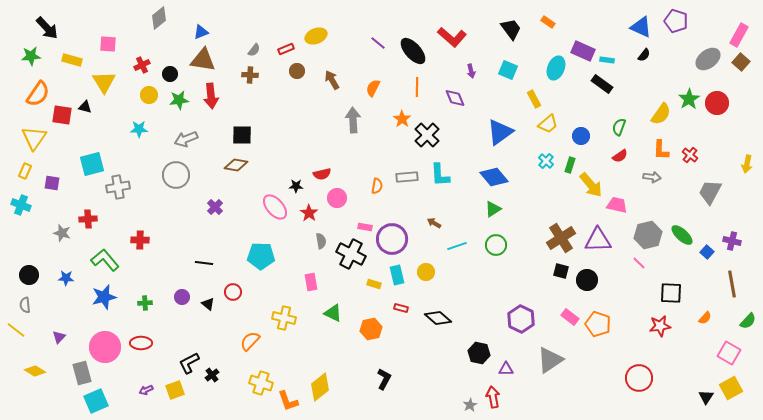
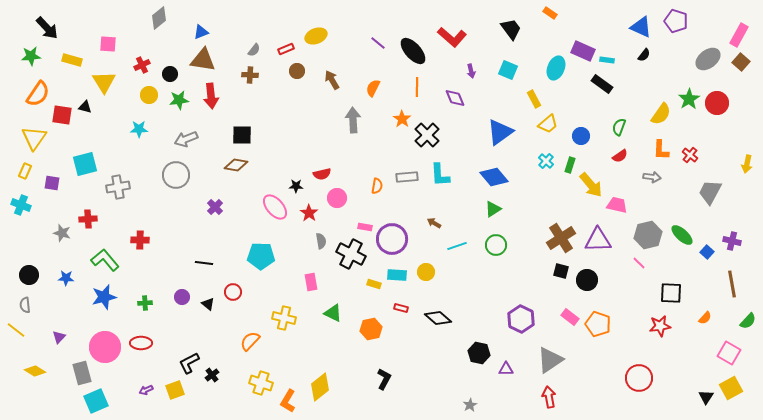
orange rectangle at (548, 22): moved 2 px right, 9 px up
cyan square at (92, 164): moved 7 px left
cyan rectangle at (397, 275): rotated 72 degrees counterclockwise
red arrow at (493, 397): moved 56 px right
orange L-shape at (288, 401): rotated 50 degrees clockwise
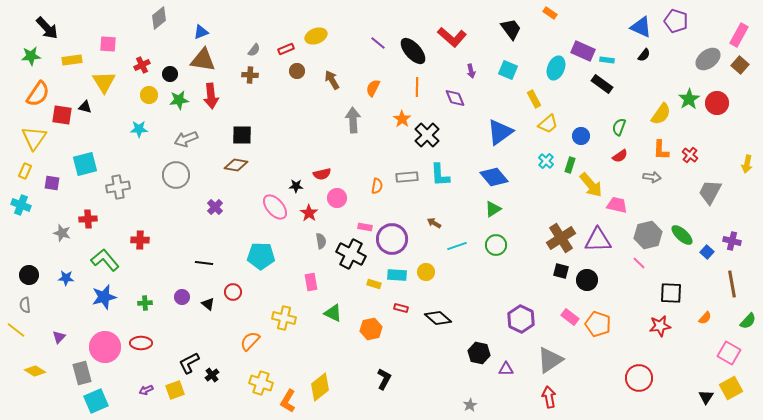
yellow rectangle at (72, 60): rotated 24 degrees counterclockwise
brown square at (741, 62): moved 1 px left, 3 px down
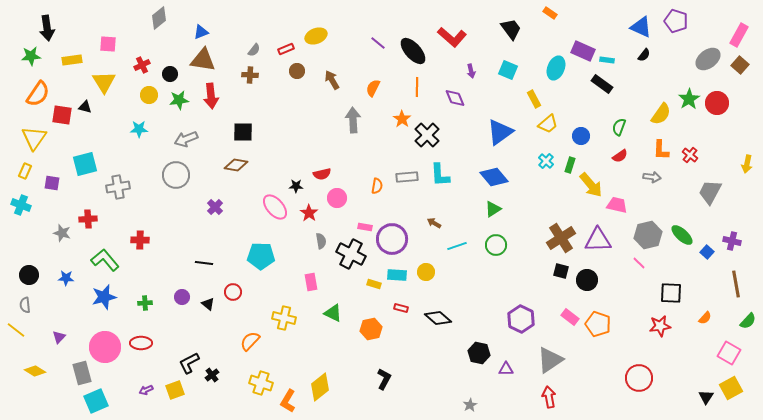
black arrow at (47, 28): rotated 35 degrees clockwise
black square at (242, 135): moved 1 px right, 3 px up
brown line at (732, 284): moved 4 px right
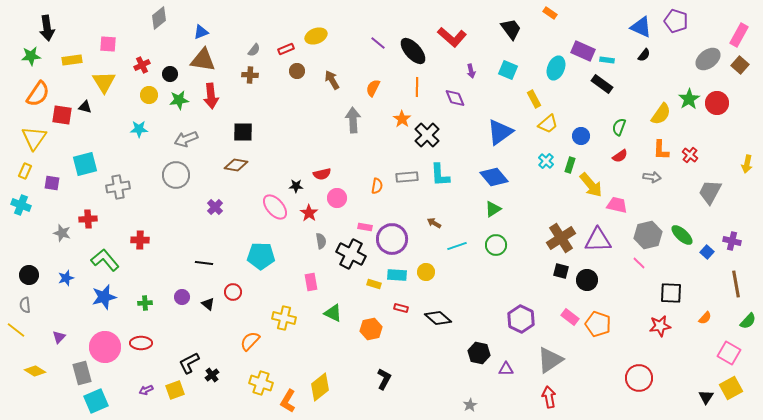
blue star at (66, 278): rotated 21 degrees counterclockwise
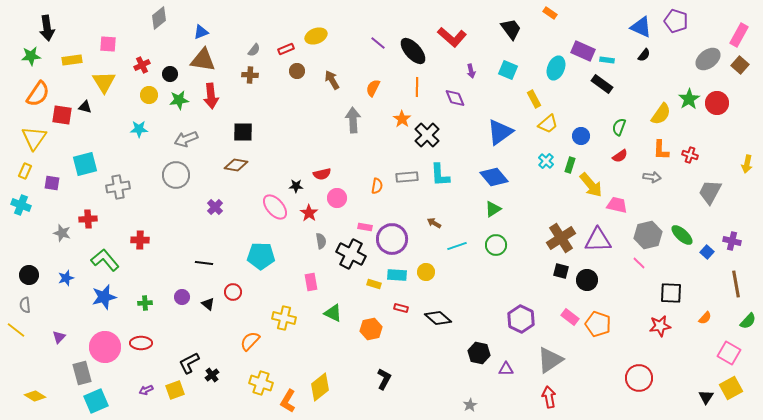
red cross at (690, 155): rotated 21 degrees counterclockwise
yellow diamond at (35, 371): moved 25 px down
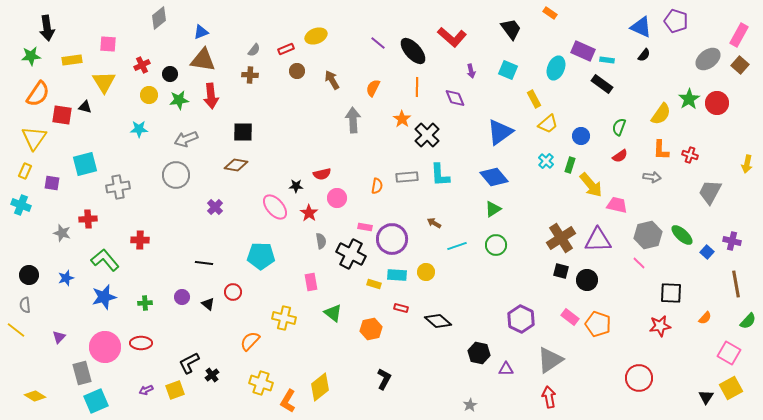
green triangle at (333, 313): rotated 12 degrees clockwise
black diamond at (438, 318): moved 3 px down
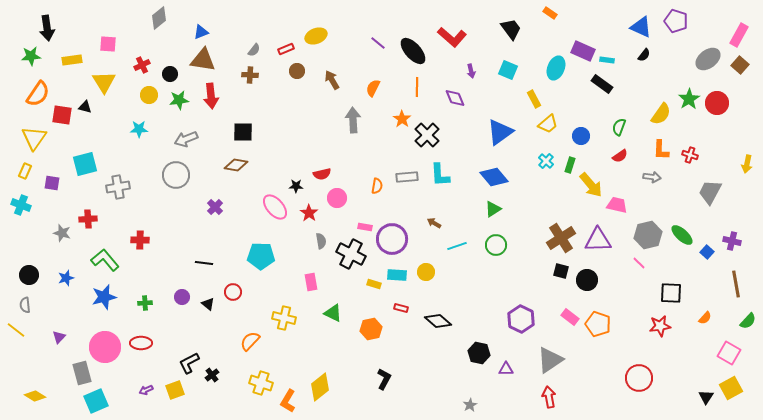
green triangle at (333, 313): rotated 12 degrees counterclockwise
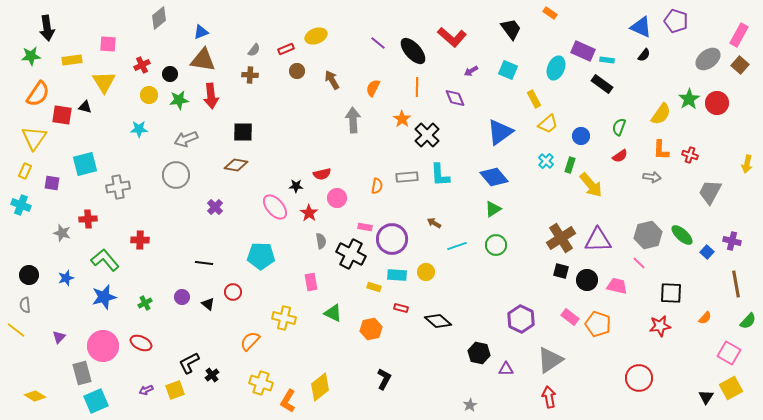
purple arrow at (471, 71): rotated 72 degrees clockwise
pink trapezoid at (617, 205): moved 81 px down
yellow rectangle at (374, 284): moved 3 px down
green cross at (145, 303): rotated 24 degrees counterclockwise
red ellipse at (141, 343): rotated 25 degrees clockwise
pink circle at (105, 347): moved 2 px left, 1 px up
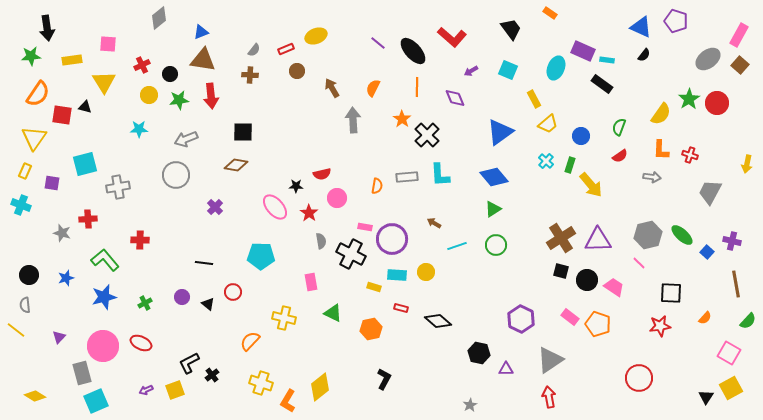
brown arrow at (332, 80): moved 8 px down
pink trapezoid at (617, 286): moved 3 px left, 1 px down; rotated 20 degrees clockwise
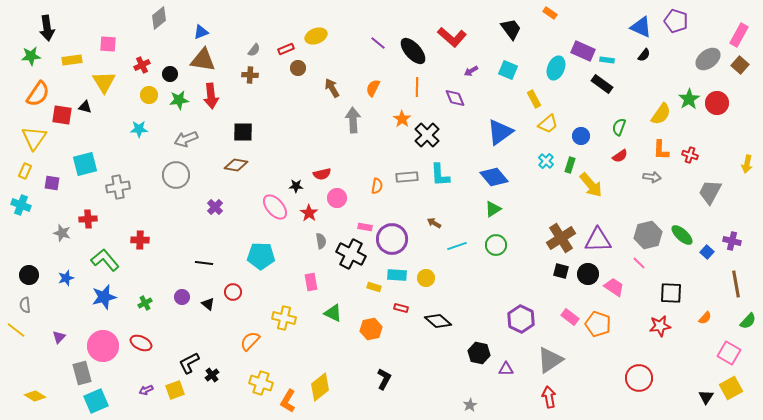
brown circle at (297, 71): moved 1 px right, 3 px up
yellow circle at (426, 272): moved 6 px down
black circle at (587, 280): moved 1 px right, 6 px up
